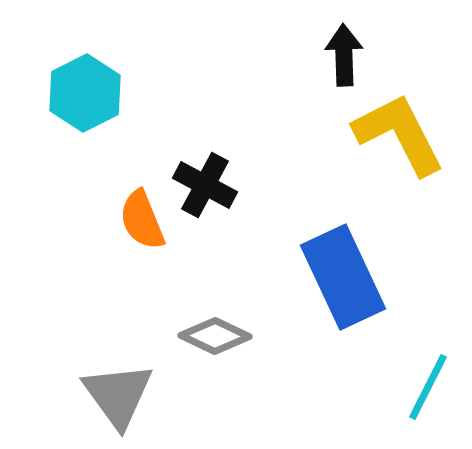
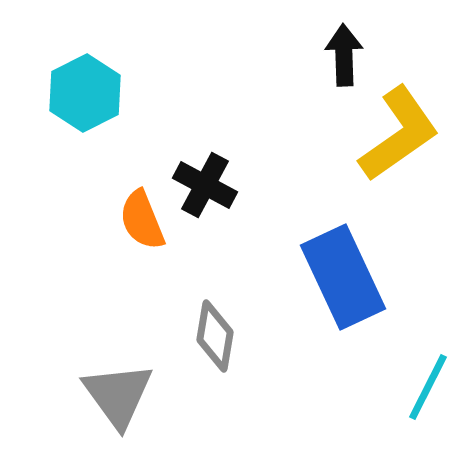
yellow L-shape: rotated 82 degrees clockwise
gray diamond: rotated 74 degrees clockwise
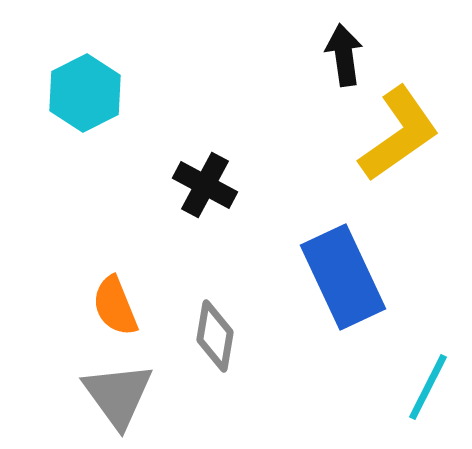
black arrow: rotated 6 degrees counterclockwise
orange semicircle: moved 27 px left, 86 px down
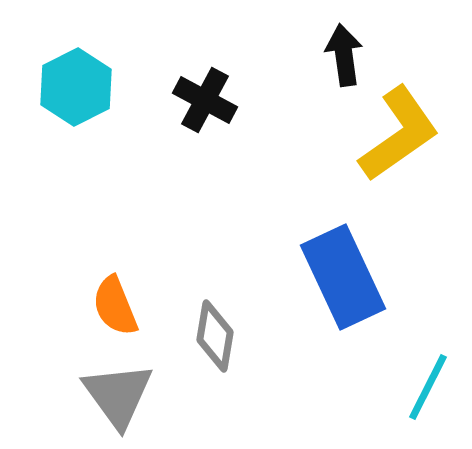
cyan hexagon: moved 9 px left, 6 px up
black cross: moved 85 px up
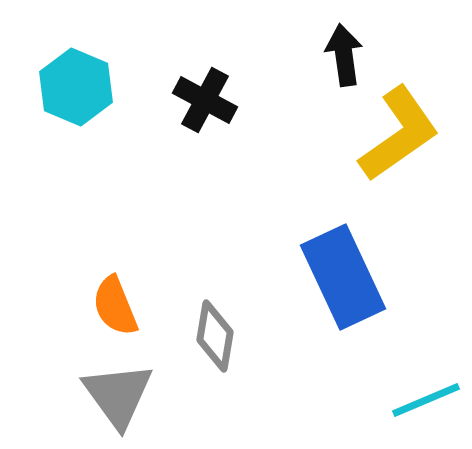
cyan hexagon: rotated 10 degrees counterclockwise
cyan line: moved 2 px left, 13 px down; rotated 40 degrees clockwise
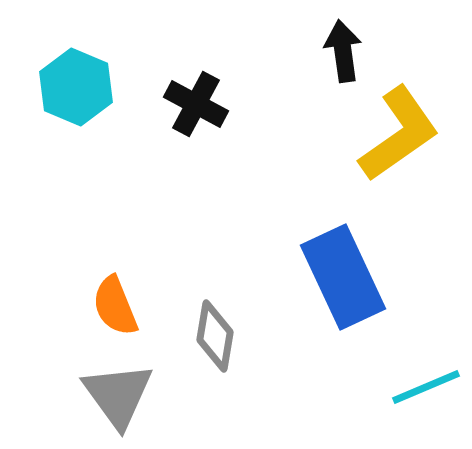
black arrow: moved 1 px left, 4 px up
black cross: moved 9 px left, 4 px down
cyan line: moved 13 px up
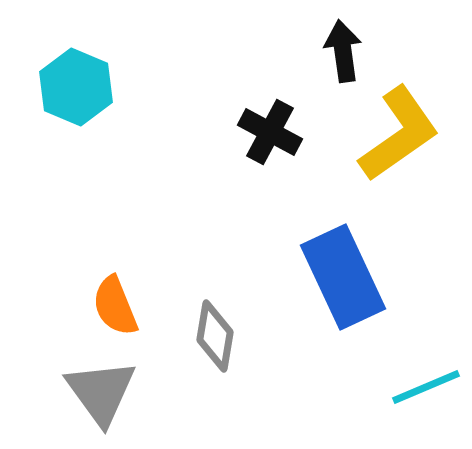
black cross: moved 74 px right, 28 px down
gray triangle: moved 17 px left, 3 px up
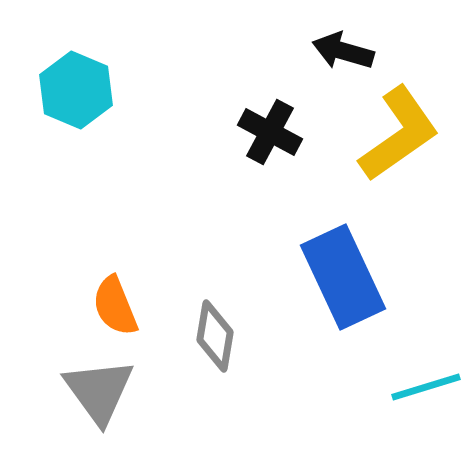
black arrow: rotated 66 degrees counterclockwise
cyan hexagon: moved 3 px down
cyan line: rotated 6 degrees clockwise
gray triangle: moved 2 px left, 1 px up
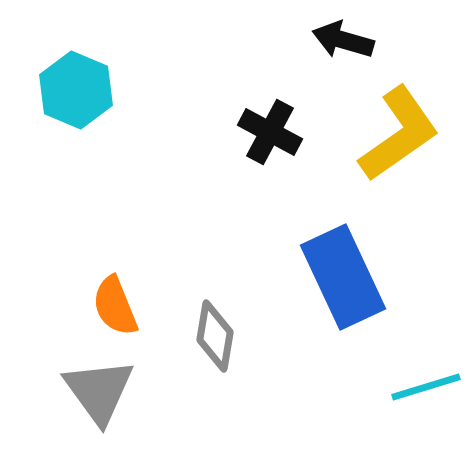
black arrow: moved 11 px up
